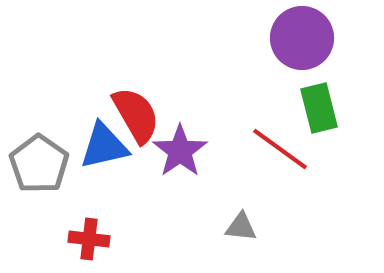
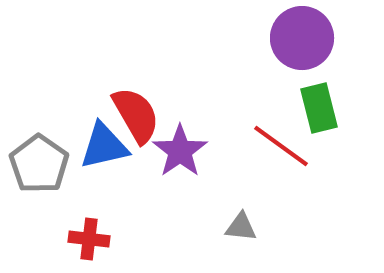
red line: moved 1 px right, 3 px up
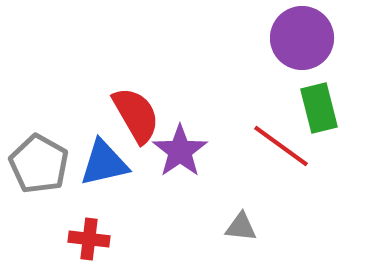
blue triangle: moved 17 px down
gray pentagon: rotated 6 degrees counterclockwise
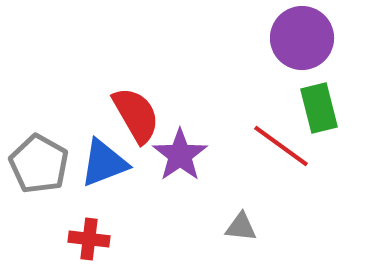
purple star: moved 4 px down
blue triangle: rotated 8 degrees counterclockwise
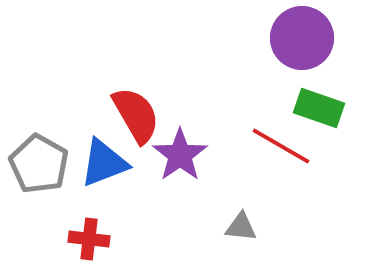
green rectangle: rotated 57 degrees counterclockwise
red line: rotated 6 degrees counterclockwise
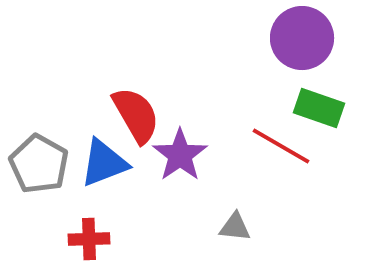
gray triangle: moved 6 px left
red cross: rotated 9 degrees counterclockwise
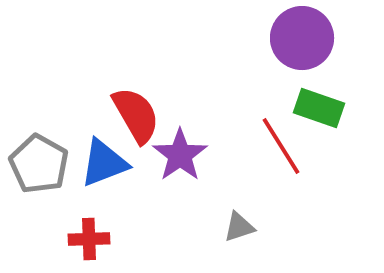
red line: rotated 28 degrees clockwise
gray triangle: moved 4 px right; rotated 24 degrees counterclockwise
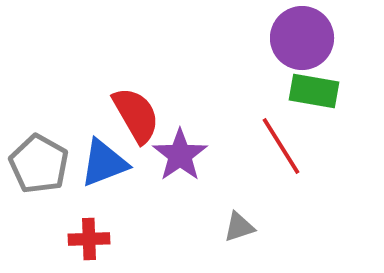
green rectangle: moved 5 px left, 17 px up; rotated 9 degrees counterclockwise
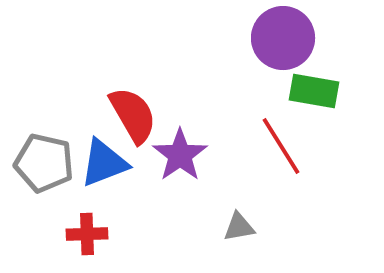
purple circle: moved 19 px left
red semicircle: moved 3 px left
gray pentagon: moved 5 px right, 1 px up; rotated 16 degrees counterclockwise
gray triangle: rotated 8 degrees clockwise
red cross: moved 2 px left, 5 px up
